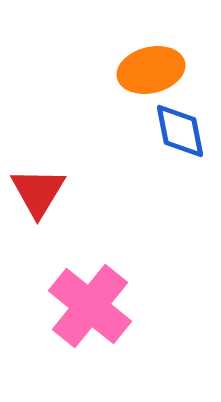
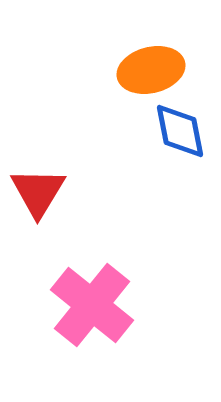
pink cross: moved 2 px right, 1 px up
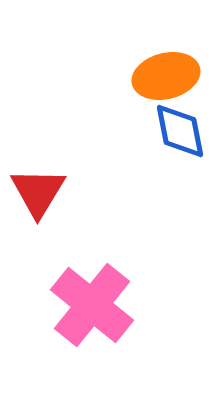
orange ellipse: moved 15 px right, 6 px down
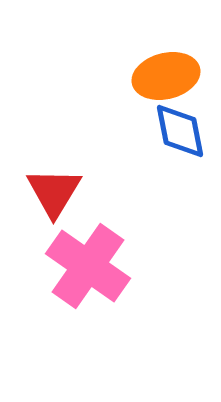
red triangle: moved 16 px right
pink cross: moved 4 px left, 39 px up; rotated 4 degrees counterclockwise
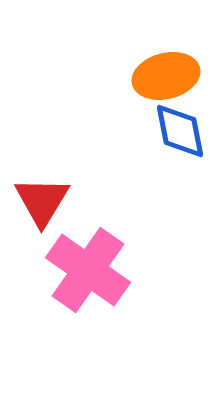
red triangle: moved 12 px left, 9 px down
pink cross: moved 4 px down
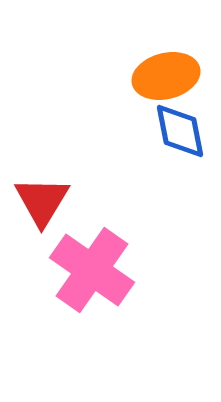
pink cross: moved 4 px right
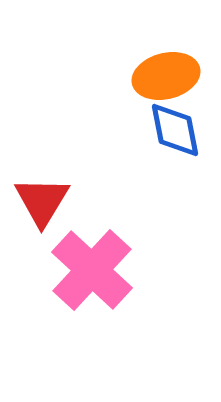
blue diamond: moved 5 px left, 1 px up
pink cross: rotated 8 degrees clockwise
